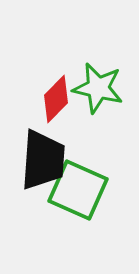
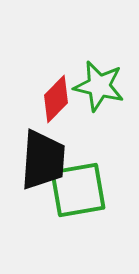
green star: moved 1 px right, 2 px up
green square: rotated 34 degrees counterclockwise
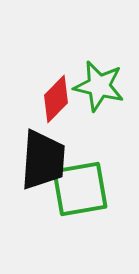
green square: moved 2 px right, 1 px up
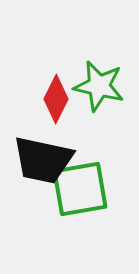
red diamond: rotated 18 degrees counterclockwise
black trapezoid: rotated 98 degrees clockwise
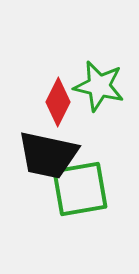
red diamond: moved 2 px right, 3 px down
black trapezoid: moved 5 px right, 5 px up
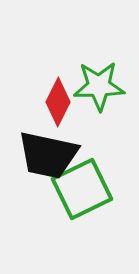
green star: rotated 15 degrees counterclockwise
green square: moved 2 px right; rotated 16 degrees counterclockwise
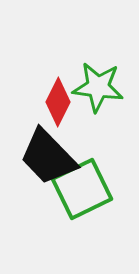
green star: moved 1 px left, 1 px down; rotated 9 degrees clockwise
black trapezoid: moved 2 px down; rotated 34 degrees clockwise
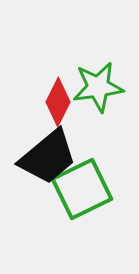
green star: rotated 15 degrees counterclockwise
black trapezoid: rotated 86 degrees counterclockwise
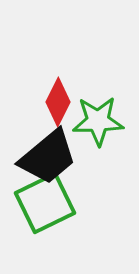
green star: moved 34 px down; rotated 6 degrees clockwise
green square: moved 37 px left, 14 px down
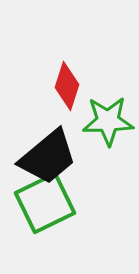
red diamond: moved 9 px right, 16 px up; rotated 9 degrees counterclockwise
green star: moved 10 px right
